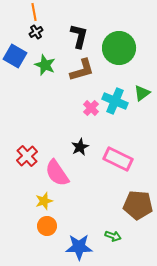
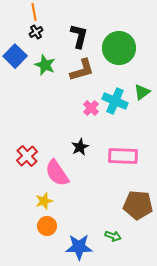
blue square: rotated 15 degrees clockwise
green triangle: moved 1 px up
pink rectangle: moved 5 px right, 3 px up; rotated 24 degrees counterclockwise
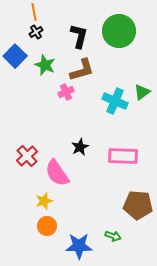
green circle: moved 17 px up
pink cross: moved 25 px left, 16 px up; rotated 21 degrees clockwise
blue star: moved 1 px up
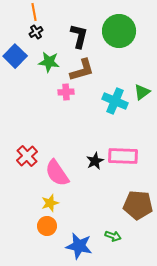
green star: moved 4 px right, 3 px up; rotated 15 degrees counterclockwise
pink cross: rotated 21 degrees clockwise
black star: moved 15 px right, 14 px down
yellow star: moved 6 px right, 2 px down
blue star: rotated 12 degrees clockwise
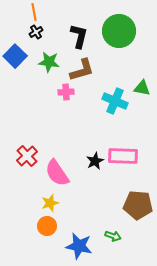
green triangle: moved 4 px up; rotated 48 degrees clockwise
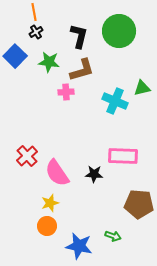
green triangle: rotated 24 degrees counterclockwise
black star: moved 1 px left, 13 px down; rotated 30 degrees clockwise
brown pentagon: moved 1 px right, 1 px up
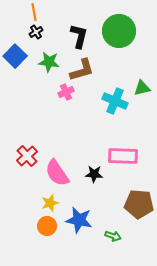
pink cross: rotated 21 degrees counterclockwise
blue star: moved 26 px up
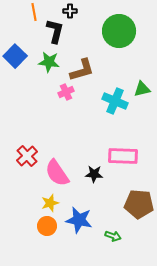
black cross: moved 34 px right, 21 px up; rotated 32 degrees clockwise
black L-shape: moved 24 px left, 5 px up
green triangle: moved 1 px down
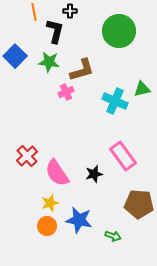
pink rectangle: rotated 52 degrees clockwise
black star: rotated 18 degrees counterclockwise
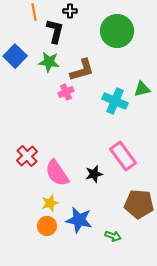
green circle: moved 2 px left
